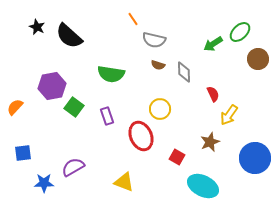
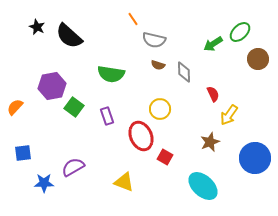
red square: moved 12 px left
cyan ellipse: rotated 16 degrees clockwise
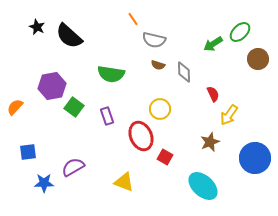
blue square: moved 5 px right, 1 px up
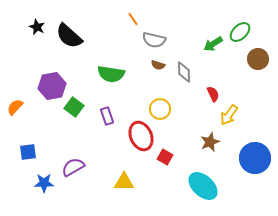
yellow triangle: rotated 20 degrees counterclockwise
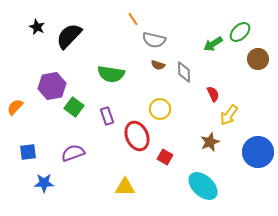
black semicircle: rotated 92 degrees clockwise
red ellipse: moved 4 px left
blue circle: moved 3 px right, 6 px up
purple semicircle: moved 14 px up; rotated 10 degrees clockwise
yellow triangle: moved 1 px right, 5 px down
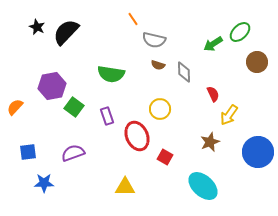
black semicircle: moved 3 px left, 4 px up
brown circle: moved 1 px left, 3 px down
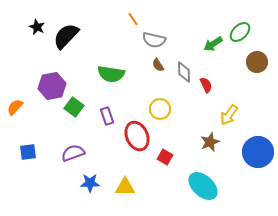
black semicircle: moved 4 px down
brown semicircle: rotated 40 degrees clockwise
red semicircle: moved 7 px left, 9 px up
blue star: moved 46 px right
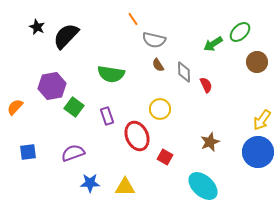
yellow arrow: moved 33 px right, 5 px down
